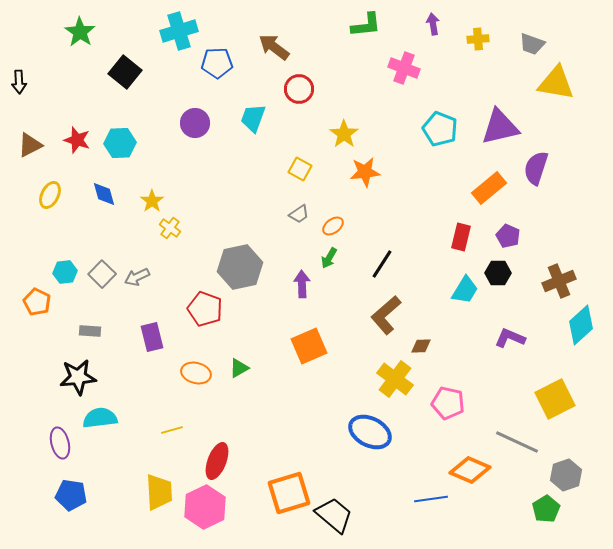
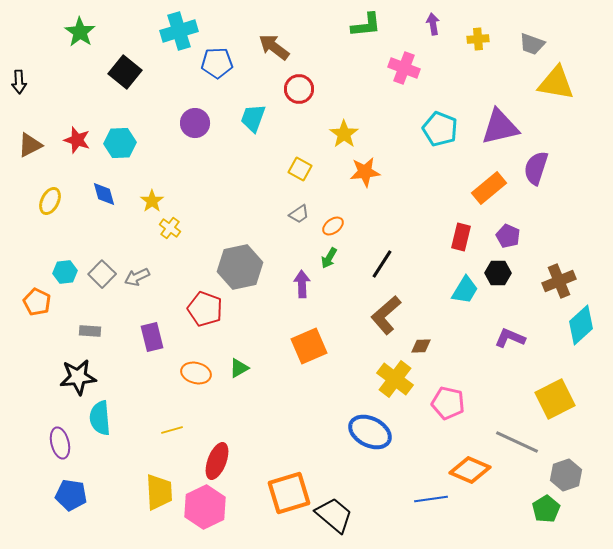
yellow ellipse at (50, 195): moved 6 px down
cyan semicircle at (100, 418): rotated 88 degrees counterclockwise
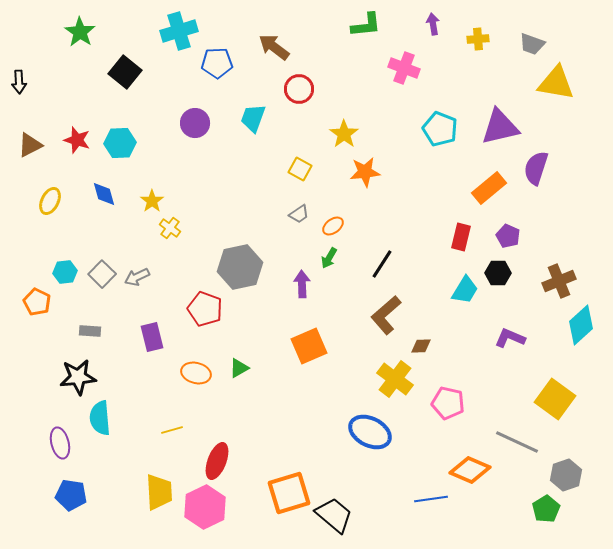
yellow square at (555, 399): rotated 27 degrees counterclockwise
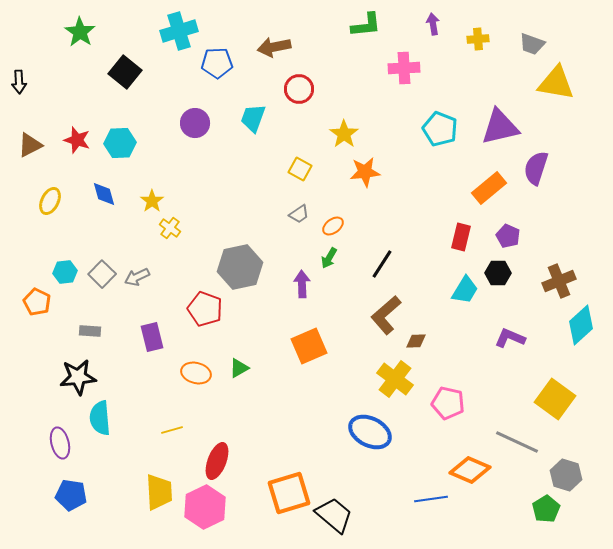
brown arrow at (274, 47): rotated 48 degrees counterclockwise
pink cross at (404, 68): rotated 24 degrees counterclockwise
brown diamond at (421, 346): moved 5 px left, 5 px up
gray hexagon at (566, 475): rotated 24 degrees counterclockwise
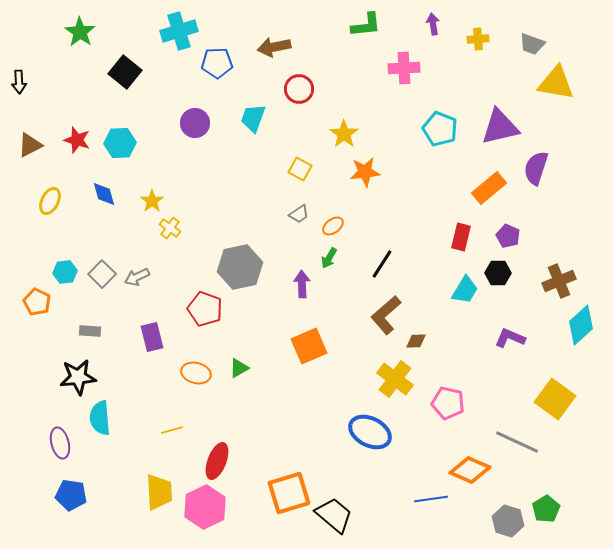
gray hexagon at (566, 475): moved 58 px left, 46 px down
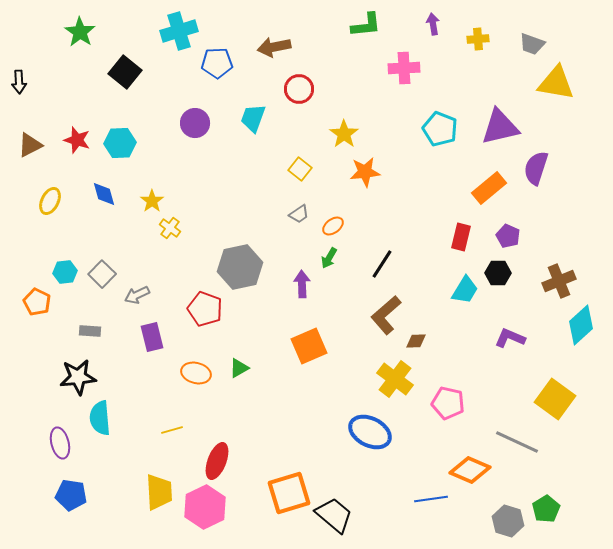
yellow square at (300, 169): rotated 10 degrees clockwise
gray arrow at (137, 277): moved 18 px down
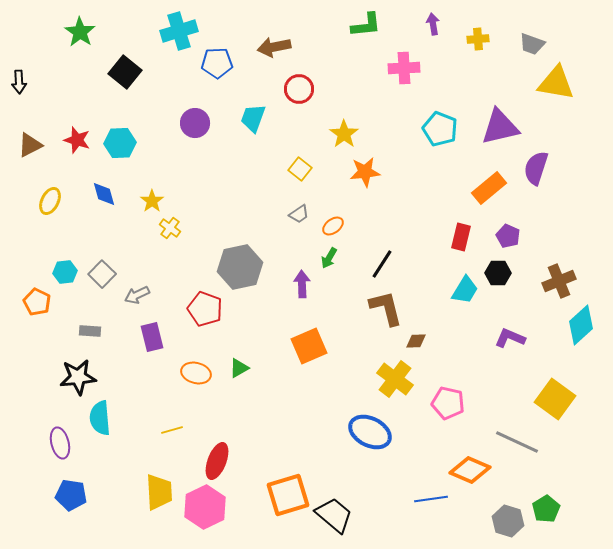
brown L-shape at (386, 315): moved 7 px up; rotated 117 degrees clockwise
orange square at (289, 493): moved 1 px left, 2 px down
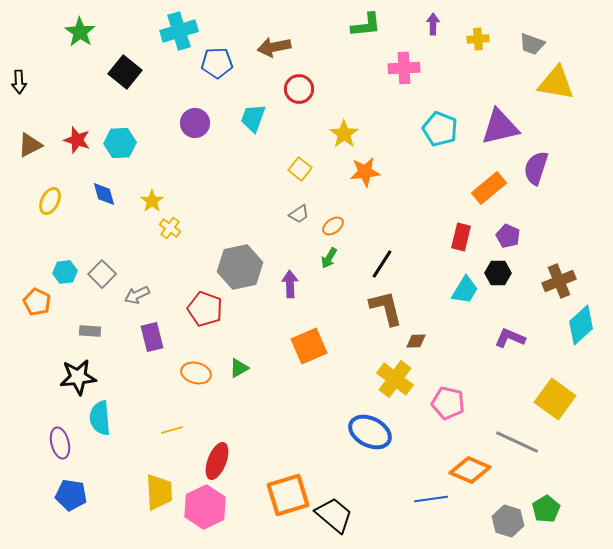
purple arrow at (433, 24): rotated 10 degrees clockwise
purple arrow at (302, 284): moved 12 px left
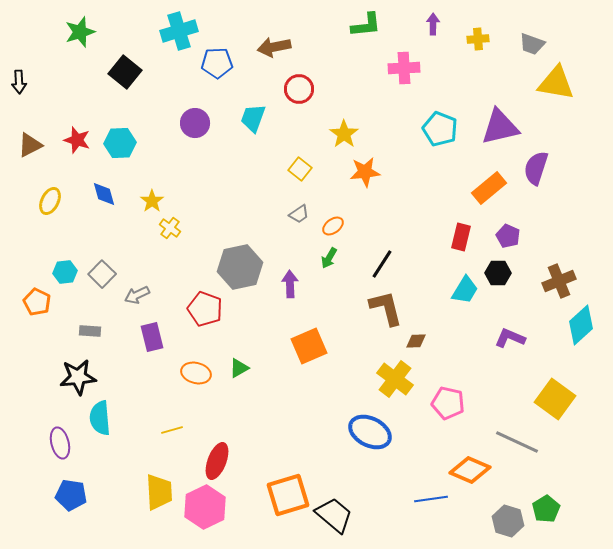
green star at (80, 32): rotated 20 degrees clockwise
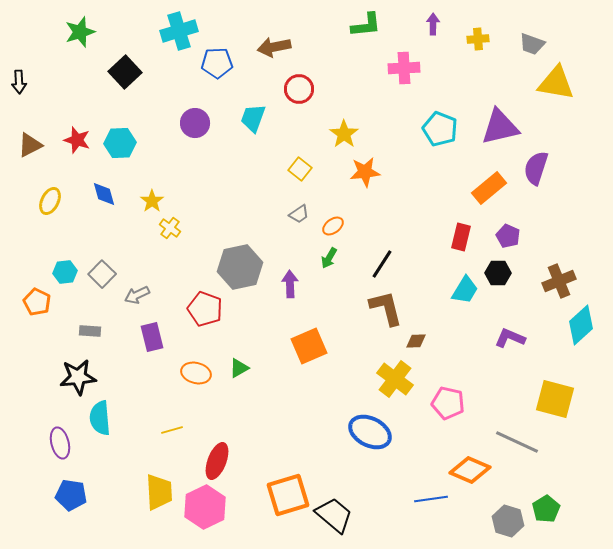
black square at (125, 72): rotated 8 degrees clockwise
yellow square at (555, 399): rotated 21 degrees counterclockwise
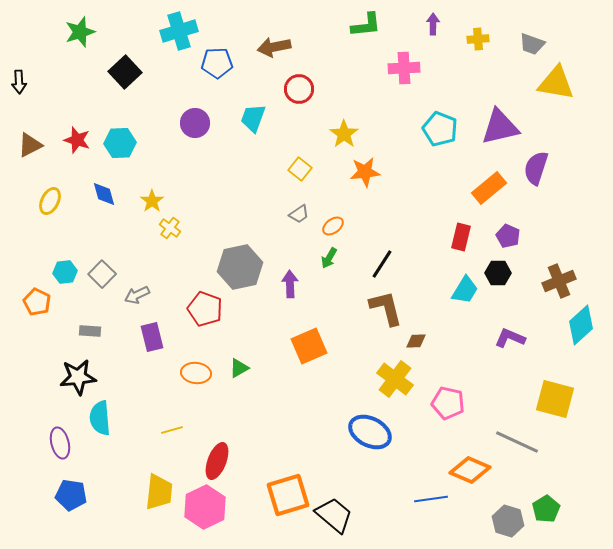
orange ellipse at (196, 373): rotated 8 degrees counterclockwise
yellow trapezoid at (159, 492): rotated 9 degrees clockwise
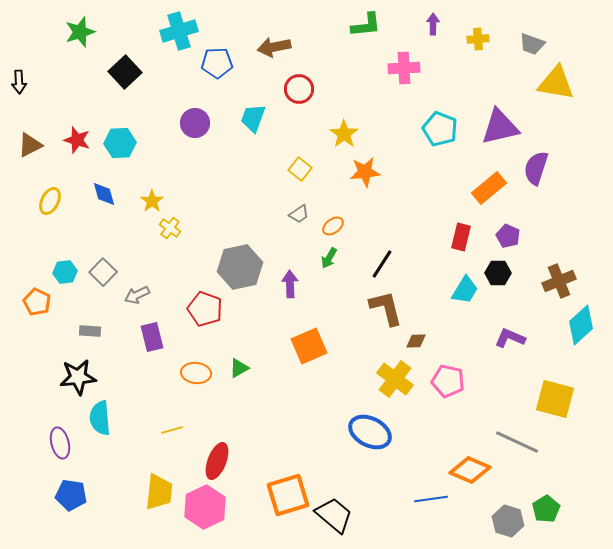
gray square at (102, 274): moved 1 px right, 2 px up
pink pentagon at (448, 403): moved 22 px up
